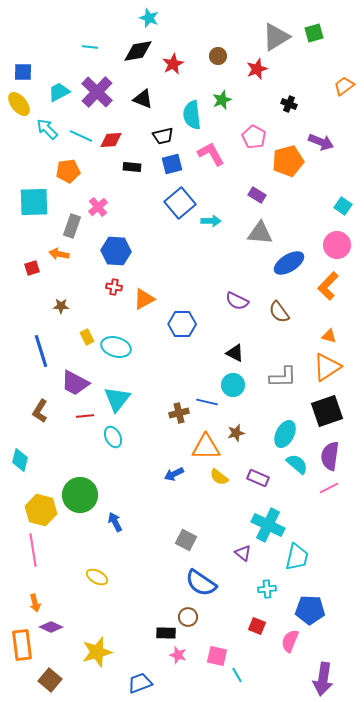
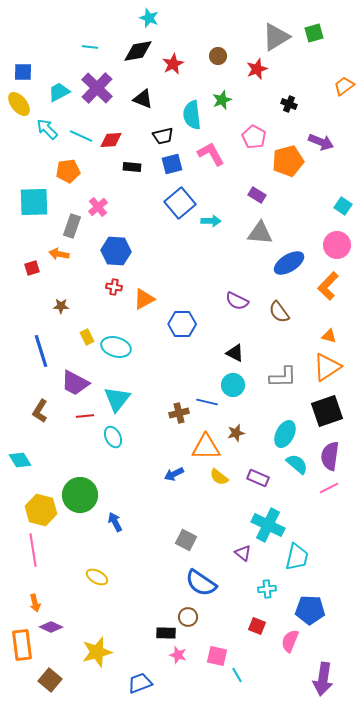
purple cross at (97, 92): moved 4 px up
cyan diamond at (20, 460): rotated 45 degrees counterclockwise
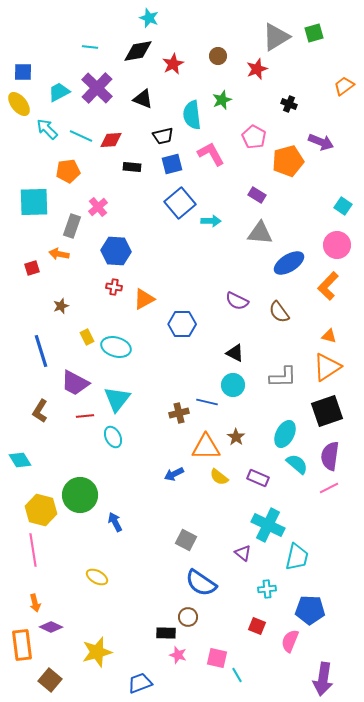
brown star at (61, 306): rotated 21 degrees counterclockwise
brown star at (236, 433): moved 4 px down; rotated 24 degrees counterclockwise
pink square at (217, 656): moved 2 px down
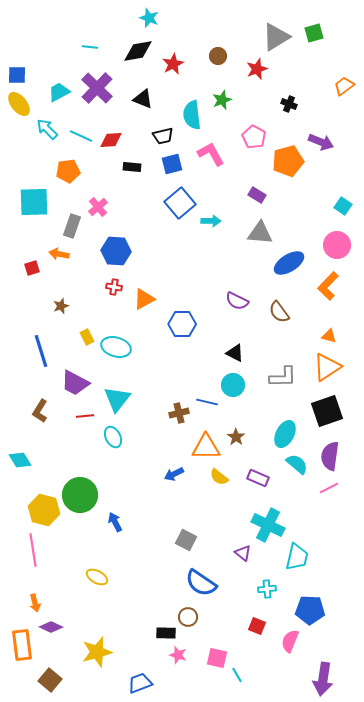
blue square at (23, 72): moved 6 px left, 3 px down
yellow hexagon at (41, 510): moved 3 px right
